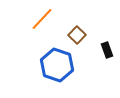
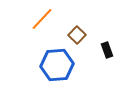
blue hexagon: rotated 24 degrees counterclockwise
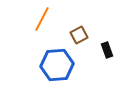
orange line: rotated 15 degrees counterclockwise
brown square: moved 2 px right; rotated 18 degrees clockwise
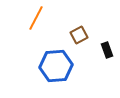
orange line: moved 6 px left, 1 px up
blue hexagon: moved 1 px left, 1 px down
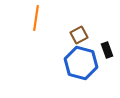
orange line: rotated 20 degrees counterclockwise
blue hexagon: moved 25 px right, 3 px up; rotated 20 degrees clockwise
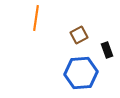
blue hexagon: moved 10 px down; rotated 20 degrees counterclockwise
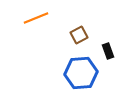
orange line: rotated 60 degrees clockwise
black rectangle: moved 1 px right, 1 px down
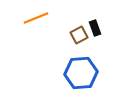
black rectangle: moved 13 px left, 23 px up
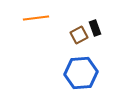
orange line: rotated 15 degrees clockwise
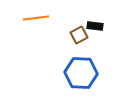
black rectangle: moved 2 px up; rotated 63 degrees counterclockwise
blue hexagon: rotated 8 degrees clockwise
